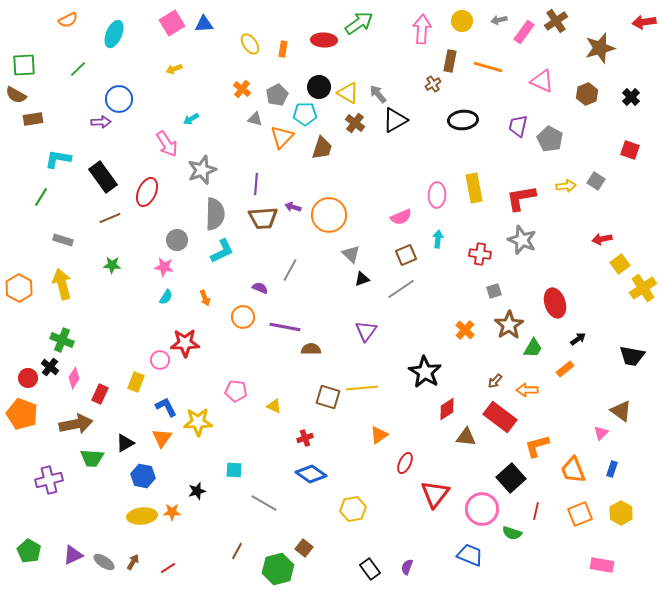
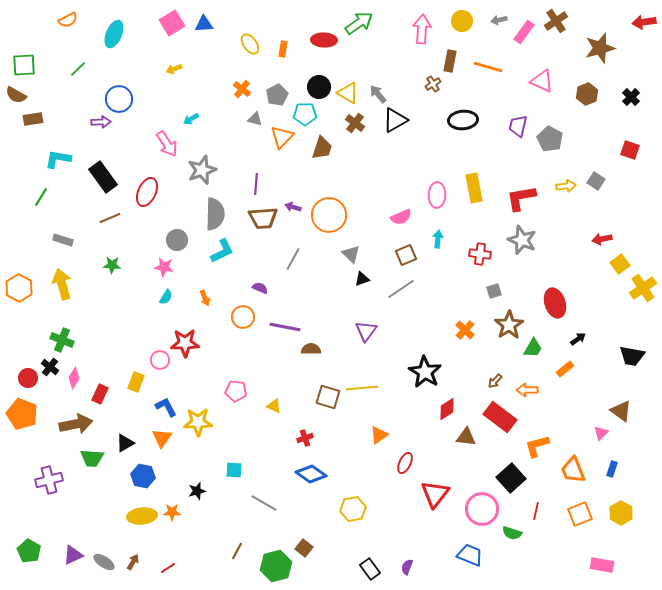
gray line at (290, 270): moved 3 px right, 11 px up
green hexagon at (278, 569): moved 2 px left, 3 px up
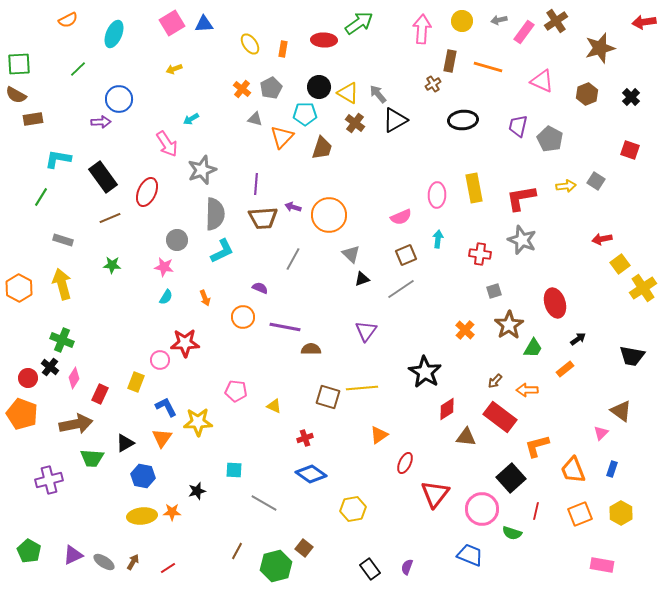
green square at (24, 65): moved 5 px left, 1 px up
gray pentagon at (277, 95): moved 6 px left, 7 px up
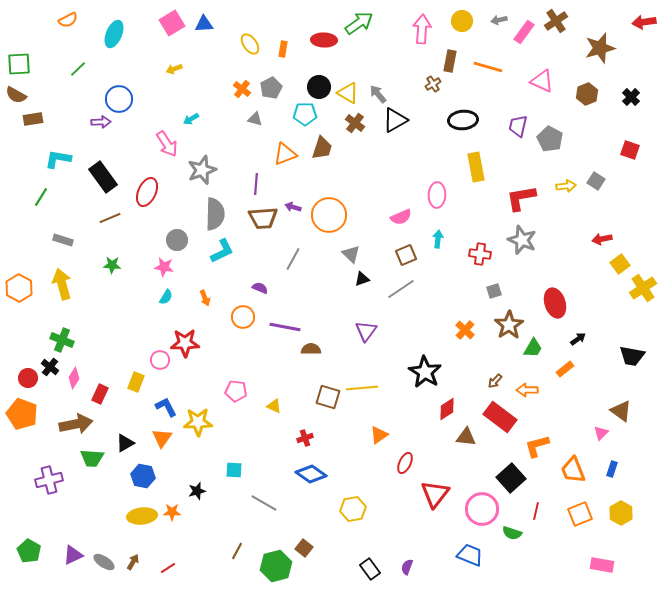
orange triangle at (282, 137): moved 3 px right, 17 px down; rotated 25 degrees clockwise
yellow rectangle at (474, 188): moved 2 px right, 21 px up
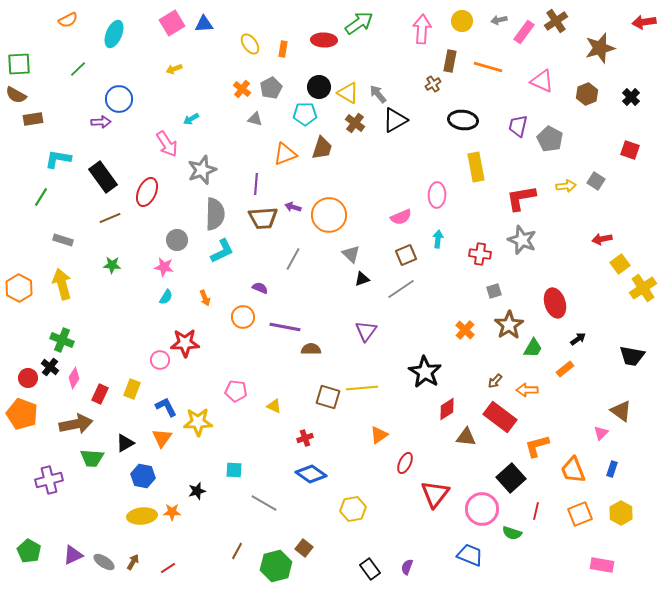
black ellipse at (463, 120): rotated 12 degrees clockwise
yellow rectangle at (136, 382): moved 4 px left, 7 px down
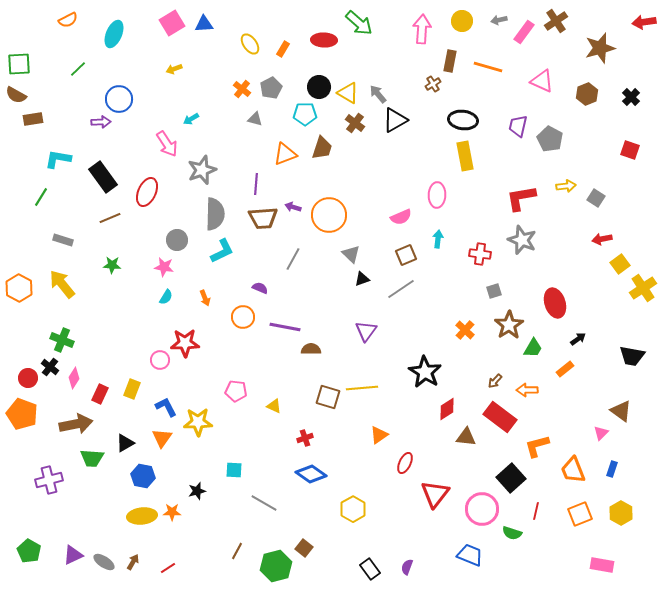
green arrow at (359, 23): rotated 76 degrees clockwise
orange rectangle at (283, 49): rotated 21 degrees clockwise
yellow rectangle at (476, 167): moved 11 px left, 11 px up
gray square at (596, 181): moved 17 px down
yellow arrow at (62, 284): rotated 24 degrees counterclockwise
yellow hexagon at (353, 509): rotated 20 degrees counterclockwise
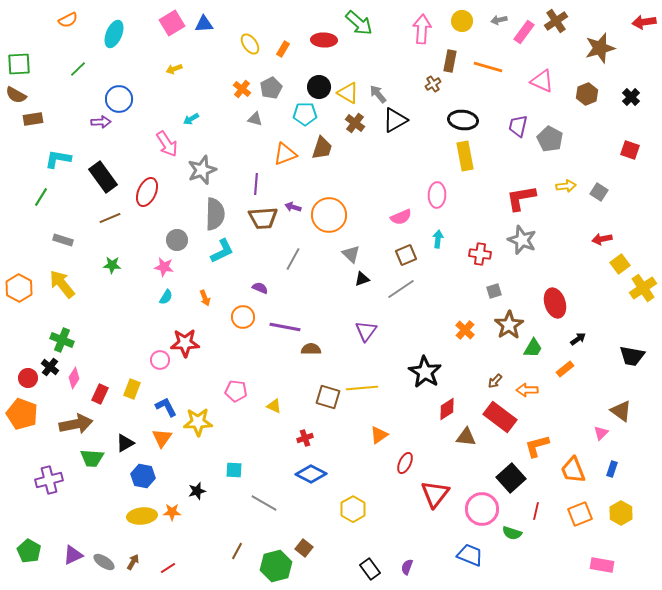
gray square at (596, 198): moved 3 px right, 6 px up
blue diamond at (311, 474): rotated 8 degrees counterclockwise
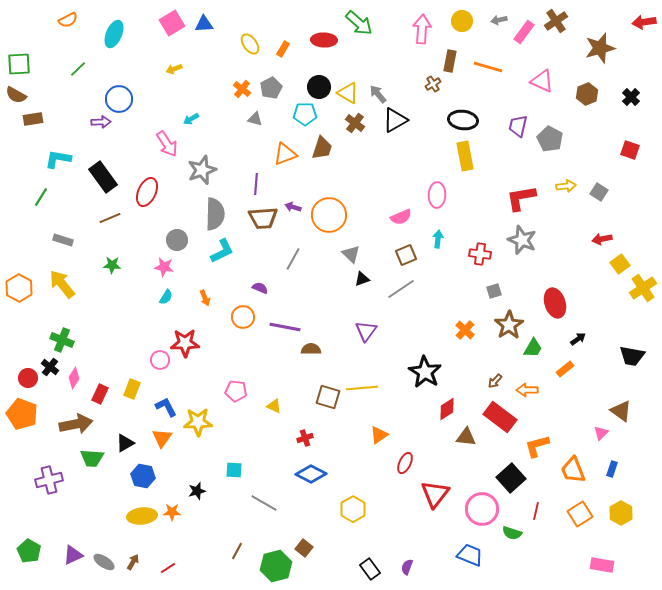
orange square at (580, 514): rotated 10 degrees counterclockwise
